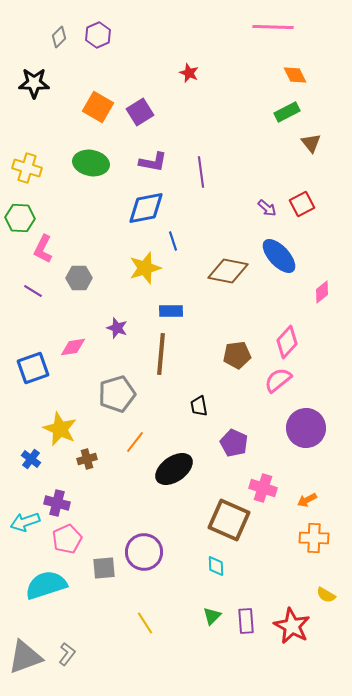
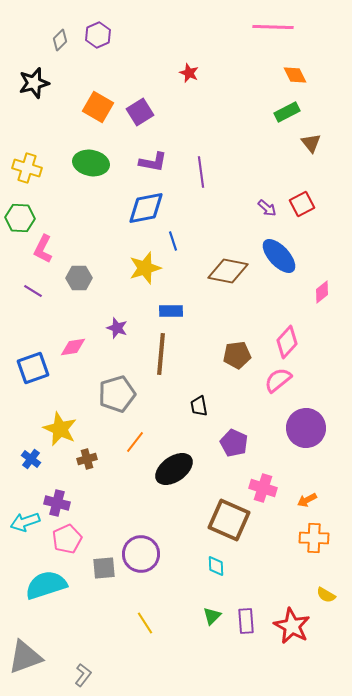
gray diamond at (59, 37): moved 1 px right, 3 px down
black star at (34, 83): rotated 16 degrees counterclockwise
purple circle at (144, 552): moved 3 px left, 2 px down
gray L-shape at (67, 654): moved 16 px right, 21 px down
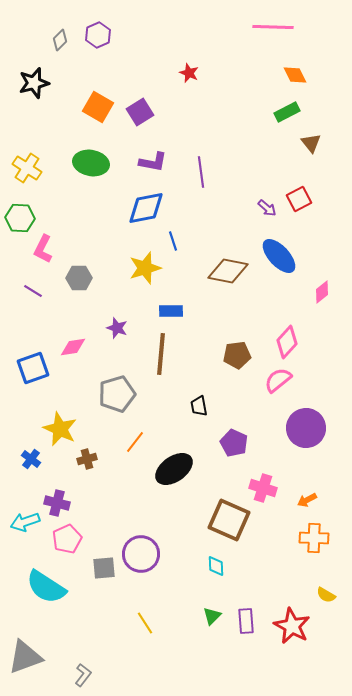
yellow cross at (27, 168): rotated 16 degrees clockwise
red square at (302, 204): moved 3 px left, 5 px up
cyan semicircle at (46, 585): moved 2 px down; rotated 129 degrees counterclockwise
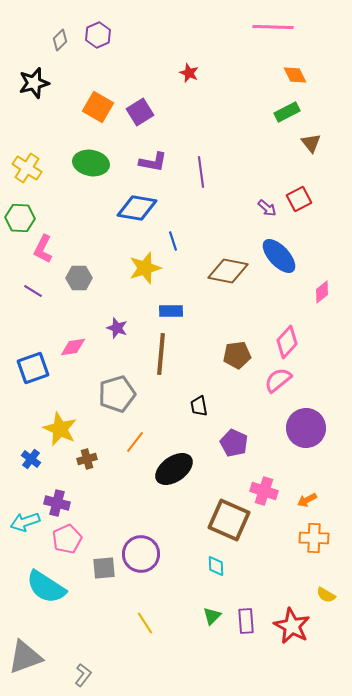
blue diamond at (146, 208): moved 9 px left; rotated 21 degrees clockwise
pink cross at (263, 488): moved 1 px right, 3 px down
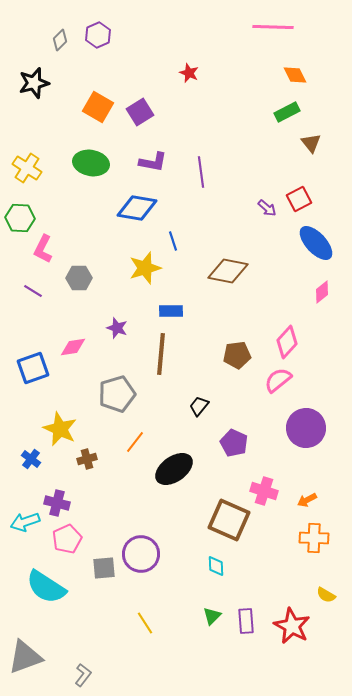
blue ellipse at (279, 256): moved 37 px right, 13 px up
black trapezoid at (199, 406): rotated 50 degrees clockwise
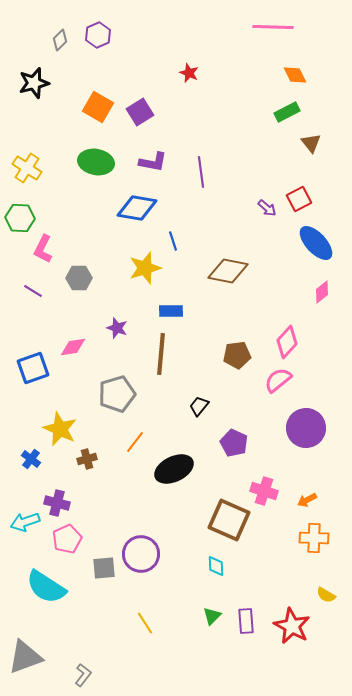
green ellipse at (91, 163): moved 5 px right, 1 px up
black ellipse at (174, 469): rotated 9 degrees clockwise
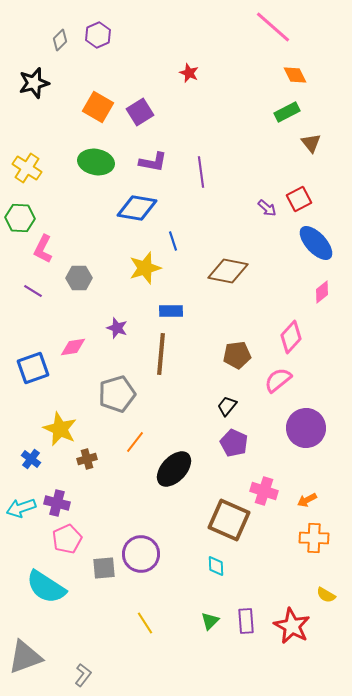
pink line at (273, 27): rotated 39 degrees clockwise
pink diamond at (287, 342): moved 4 px right, 5 px up
black trapezoid at (199, 406): moved 28 px right
black ellipse at (174, 469): rotated 21 degrees counterclockwise
cyan arrow at (25, 522): moved 4 px left, 14 px up
green triangle at (212, 616): moved 2 px left, 5 px down
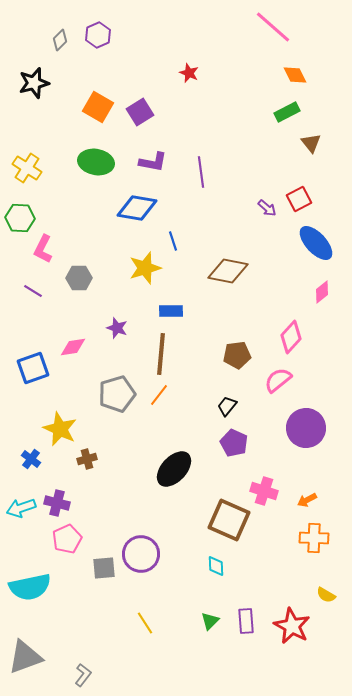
orange line at (135, 442): moved 24 px right, 47 px up
cyan semicircle at (46, 587): moved 16 px left; rotated 45 degrees counterclockwise
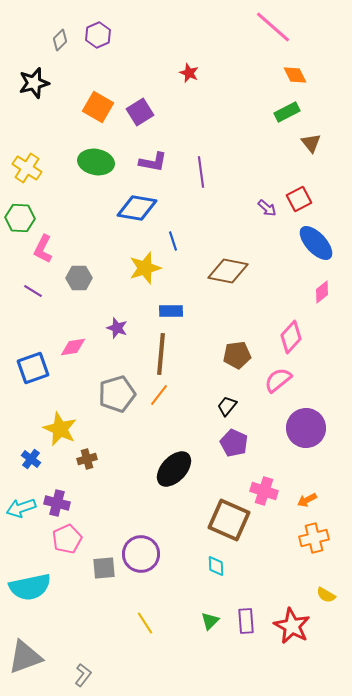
orange cross at (314, 538): rotated 16 degrees counterclockwise
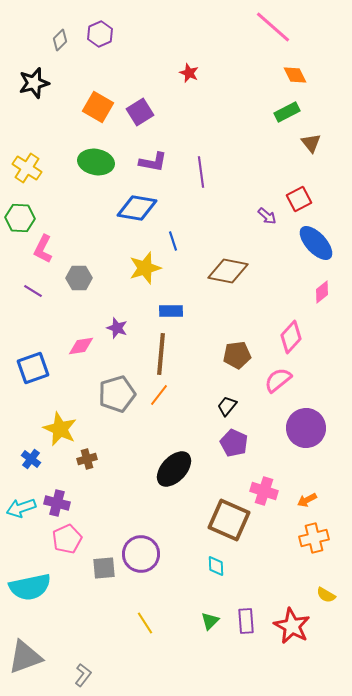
purple hexagon at (98, 35): moved 2 px right, 1 px up
purple arrow at (267, 208): moved 8 px down
pink diamond at (73, 347): moved 8 px right, 1 px up
